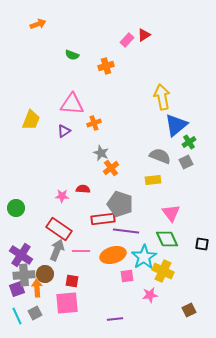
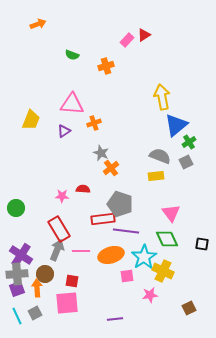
yellow rectangle at (153, 180): moved 3 px right, 4 px up
red rectangle at (59, 229): rotated 25 degrees clockwise
orange ellipse at (113, 255): moved 2 px left
gray cross at (24, 275): moved 7 px left, 1 px up
brown square at (189, 310): moved 2 px up
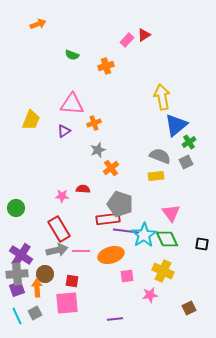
gray star at (101, 153): moved 3 px left, 3 px up; rotated 28 degrees clockwise
red rectangle at (103, 219): moved 5 px right
gray arrow at (57, 250): rotated 55 degrees clockwise
cyan star at (144, 257): moved 22 px up
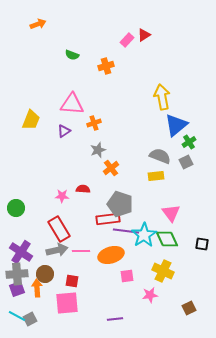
purple cross at (21, 255): moved 3 px up
gray square at (35, 313): moved 5 px left, 6 px down
cyan line at (17, 316): rotated 36 degrees counterclockwise
